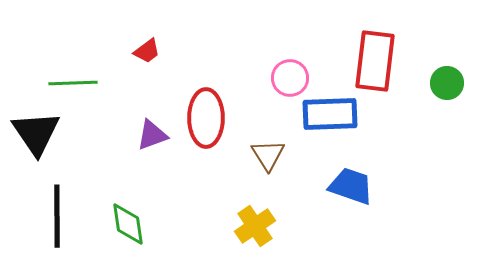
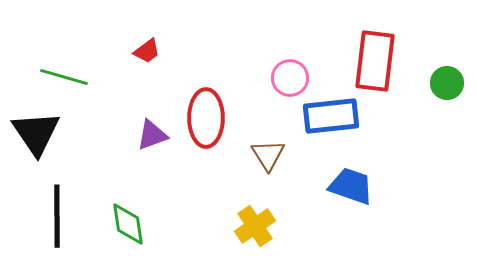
green line: moved 9 px left, 6 px up; rotated 18 degrees clockwise
blue rectangle: moved 1 px right, 2 px down; rotated 4 degrees counterclockwise
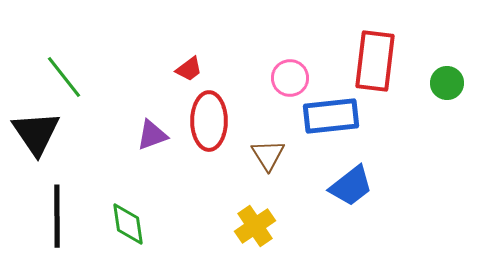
red trapezoid: moved 42 px right, 18 px down
green line: rotated 36 degrees clockwise
red ellipse: moved 3 px right, 3 px down
blue trapezoid: rotated 123 degrees clockwise
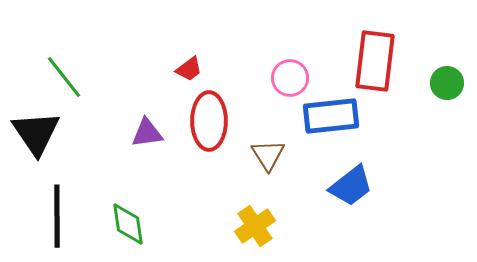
purple triangle: moved 5 px left, 2 px up; rotated 12 degrees clockwise
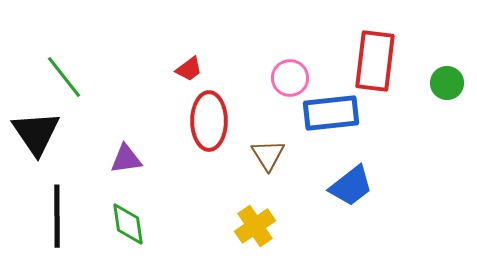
blue rectangle: moved 3 px up
purple triangle: moved 21 px left, 26 px down
